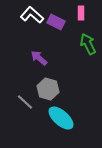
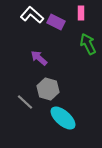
cyan ellipse: moved 2 px right
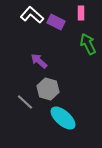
purple arrow: moved 3 px down
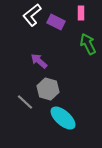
white L-shape: rotated 80 degrees counterclockwise
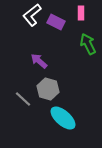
gray line: moved 2 px left, 3 px up
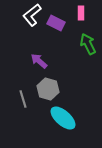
purple rectangle: moved 1 px down
gray line: rotated 30 degrees clockwise
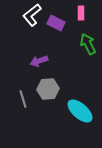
purple arrow: rotated 60 degrees counterclockwise
gray hexagon: rotated 20 degrees counterclockwise
cyan ellipse: moved 17 px right, 7 px up
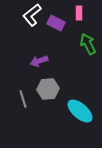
pink rectangle: moved 2 px left
